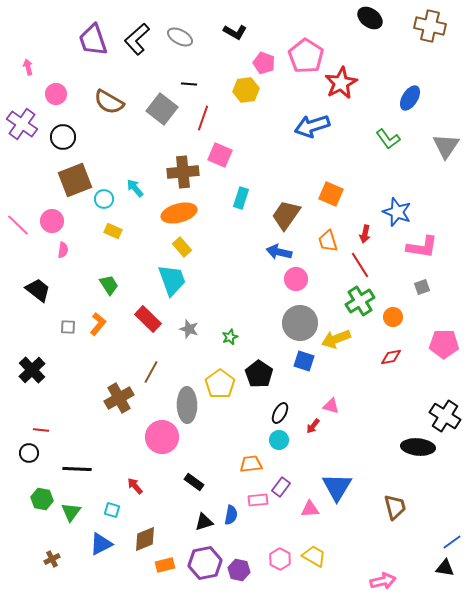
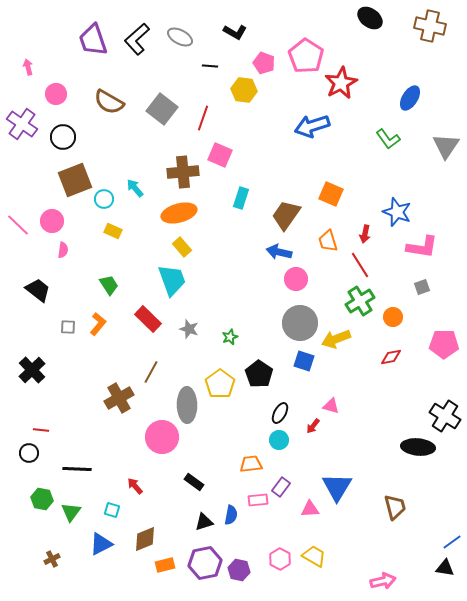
black line at (189, 84): moved 21 px right, 18 px up
yellow hexagon at (246, 90): moved 2 px left; rotated 15 degrees clockwise
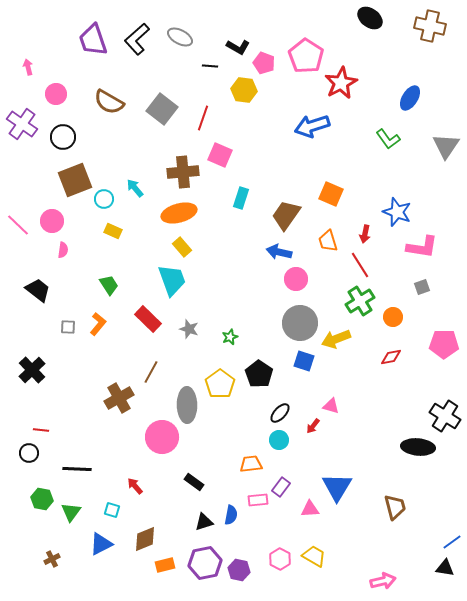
black L-shape at (235, 32): moved 3 px right, 15 px down
black ellipse at (280, 413): rotated 15 degrees clockwise
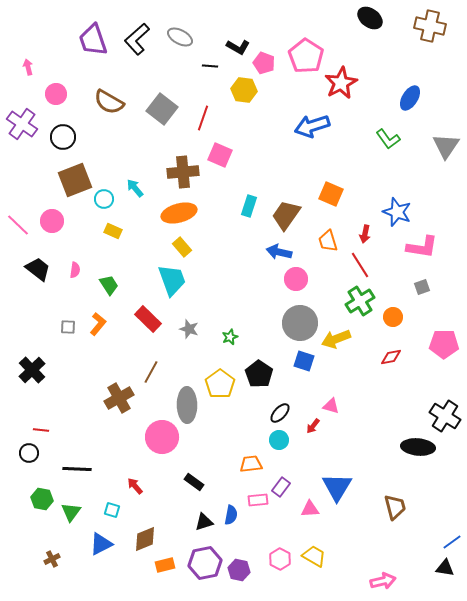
cyan rectangle at (241, 198): moved 8 px right, 8 px down
pink semicircle at (63, 250): moved 12 px right, 20 px down
black trapezoid at (38, 290): moved 21 px up
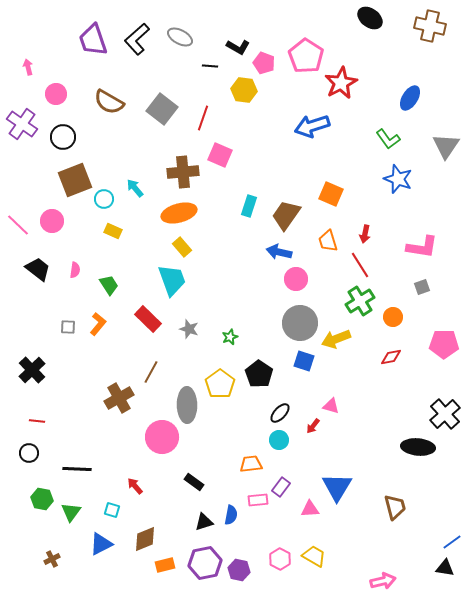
blue star at (397, 212): moved 1 px right, 33 px up
black cross at (445, 416): moved 2 px up; rotated 16 degrees clockwise
red line at (41, 430): moved 4 px left, 9 px up
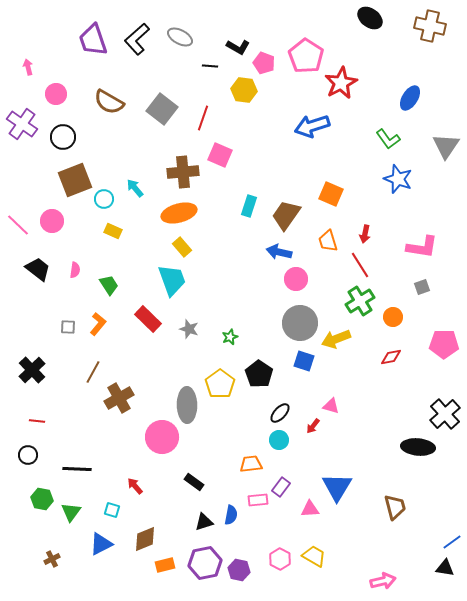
brown line at (151, 372): moved 58 px left
black circle at (29, 453): moved 1 px left, 2 px down
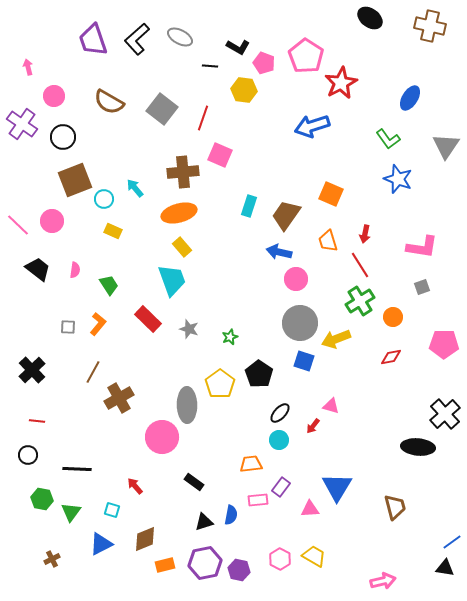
pink circle at (56, 94): moved 2 px left, 2 px down
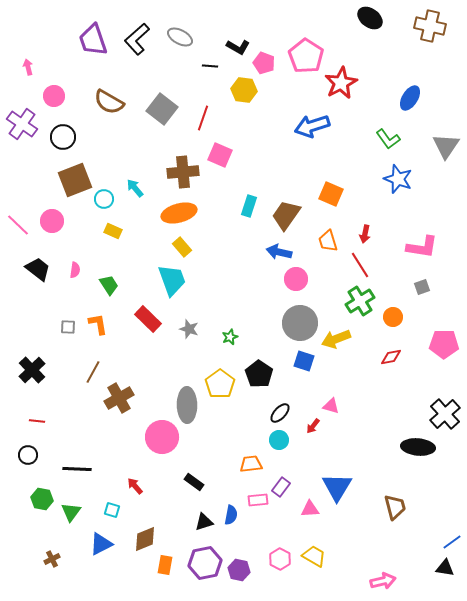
orange L-shape at (98, 324): rotated 50 degrees counterclockwise
orange rectangle at (165, 565): rotated 66 degrees counterclockwise
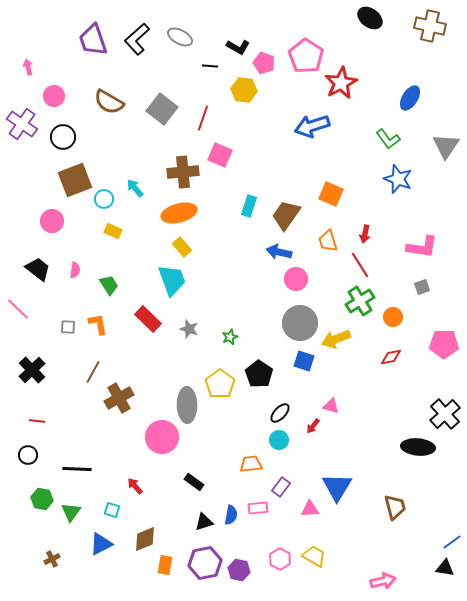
pink line at (18, 225): moved 84 px down
pink rectangle at (258, 500): moved 8 px down
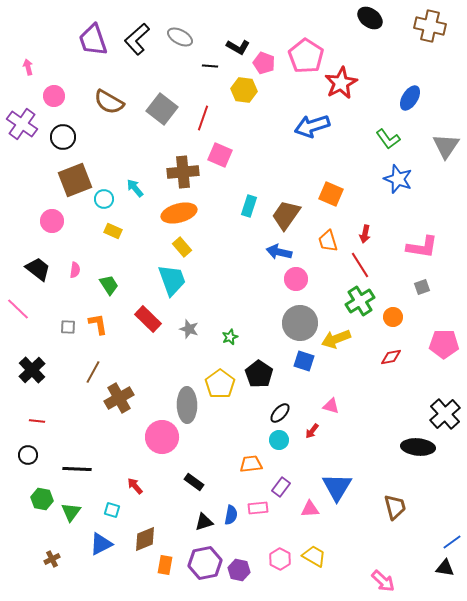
red arrow at (313, 426): moved 1 px left, 5 px down
pink arrow at (383, 581): rotated 55 degrees clockwise
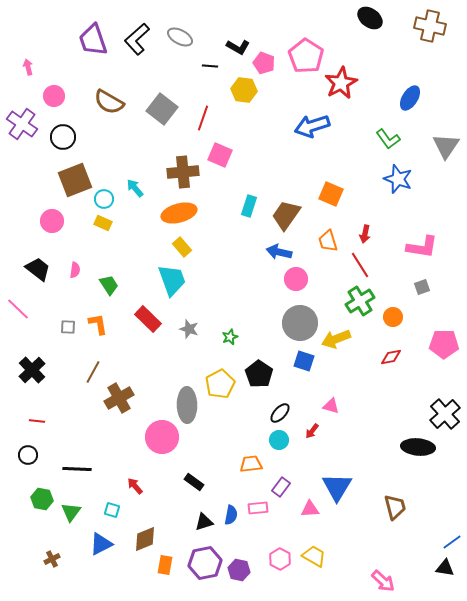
yellow rectangle at (113, 231): moved 10 px left, 8 px up
yellow pentagon at (220, 384): rotated 8 degrees clockwise
